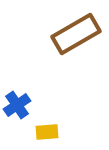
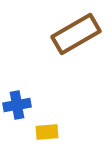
blue cross: rotated 24 degrees clockwise
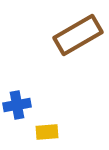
brown rectangle: moved 2 px right, 1 px down
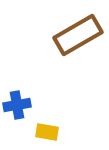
yellow rectangle: rotated 15 degrees clockwise
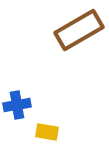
brown rectangle: moved 1 px right, 5 px up
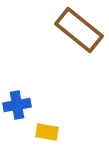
brown rectangle: rotated 69 degrees clockwise
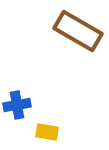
brown rectangle: moved 1 px left, 1 px down; rotated 9 degrees counterclockwise
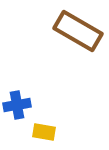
yellow rectangle: moved 3 px left
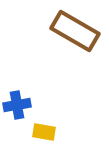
brown rectangle: moved 3 px left
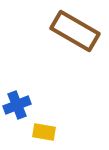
blue cross: rotated 12 degrees counterclockwise
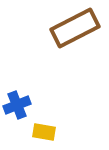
brown rectangle: moved 3 px up; rotated 57 degrees counterclockwise
